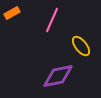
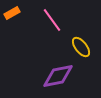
pink line: rotated 60 degrees counterclockwise
yellow ellipse: moved 1 px down
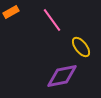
orange rectangle: moved 1 px left, 1 px up
purple diamond: moved 4 px right
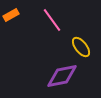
orange rectangle: moved 3 px down
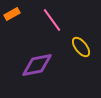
orange rectangle: moved 1 px right, 1 px up
purple diamond: moved 25 px left, 11 px up
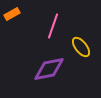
pink line: moved 1 px right, 6 px down; rotated 55 degrees clockwise
purple diamond: moved 12 px right, 4 px down
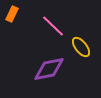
orange rectangle: rotated 35 degrees counterclockwise
pink line: rotated 65 degrees counterclockwise
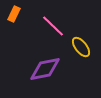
orange rectangle: moved 2 px right
purple diamond: moved 4 px left
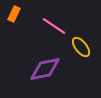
pink line: moved 1 px right; rotated 10 degrees counterclockwise
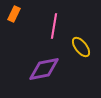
pink line: rotated 65 degrees clockwise
purple diamond: moved 1 px left
